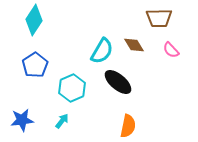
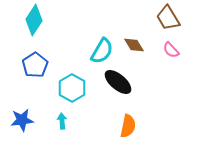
brown trapezoid: moved 9 px right; rotated 60 degrees clockwise
cyan hexagon: rotated 8 degrees counterclockwise
cyan arrow: rotated 42 degrees counterclockwise
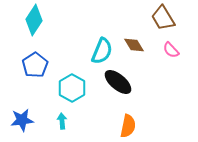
brown trapezoid: moved 5 px left
cyan semicircle: rotated 8 degrees counterclockwise
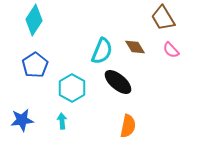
brown diamond: moved 1 px right, 2 px down
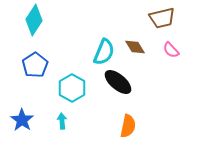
brown trapezoid: moved 1 px left; rotated 72 degrees counterclockwise
cyan semicircle: moved 2 px right, 1 px down
blue star: rotated 30 degrees counterclockwise
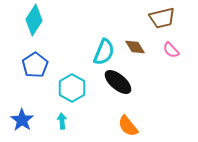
orange semicircle: rotated 130 degrees clockwise
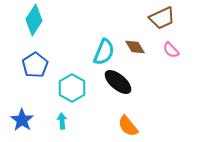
brown trapezoid: rotated 12 degrees counterclockwise
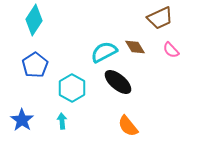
brown trapezoid: moved 2 px left
cyan semicircle: rotated 140 degrees counterclockwise
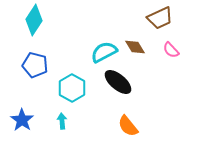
blue pentagon: rotated 25 degrees counterclockwise
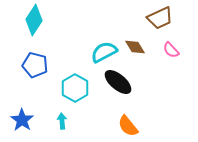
cyan hexagon: moved 3 px right
